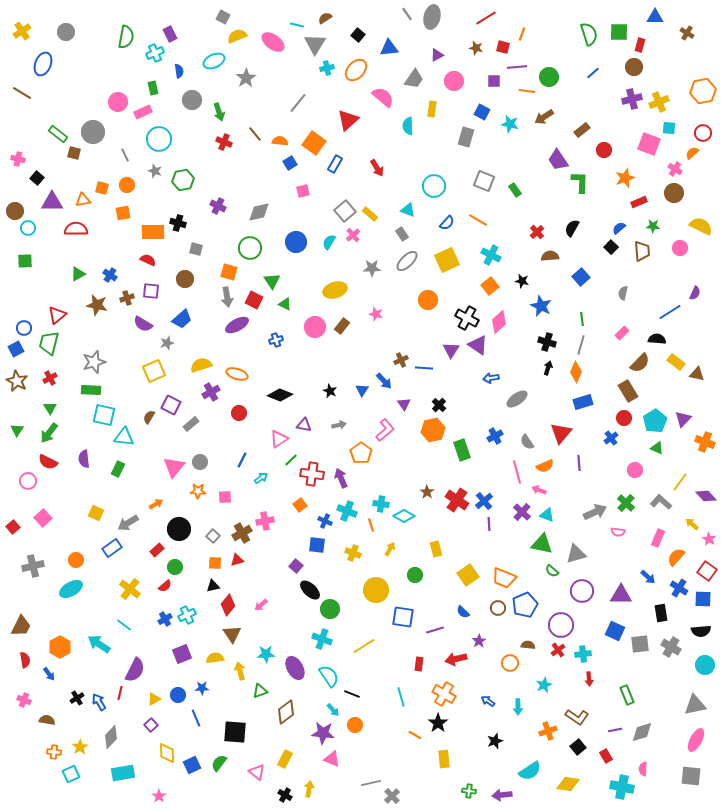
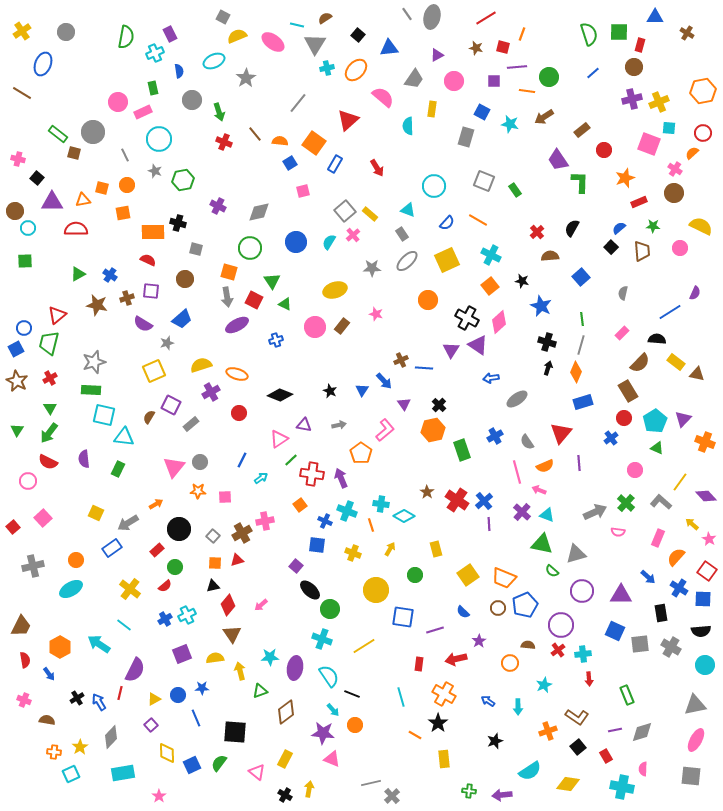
cyan star at (266, 654): moved 4 px right, 3 px down
purple ellipse at (295, 668): rotated 40 degrees clockwise
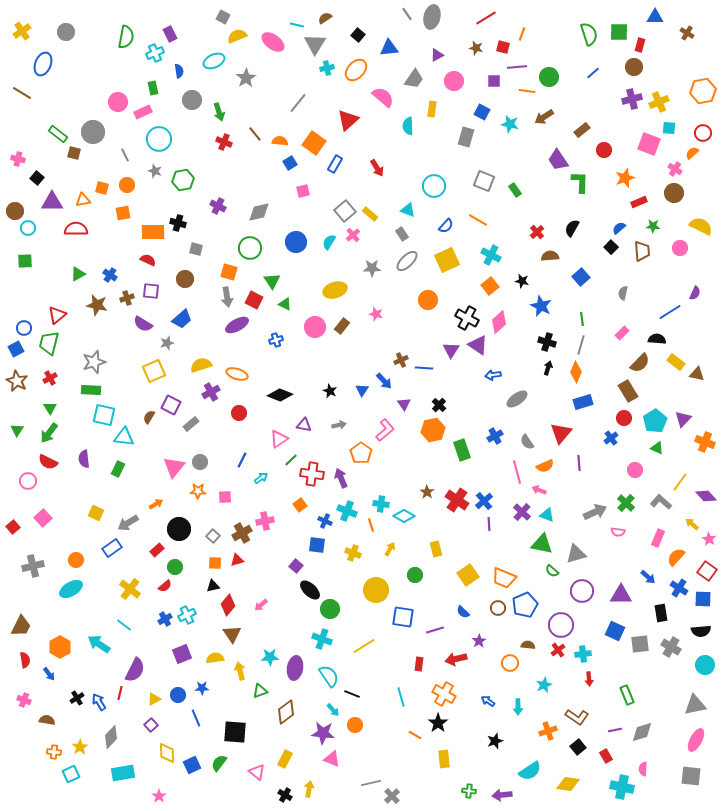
blue semicircle at (447, 223): moved 1 px left, 3 px down
blue arrow at (491, 378): moved 2 px right, 3 px up
